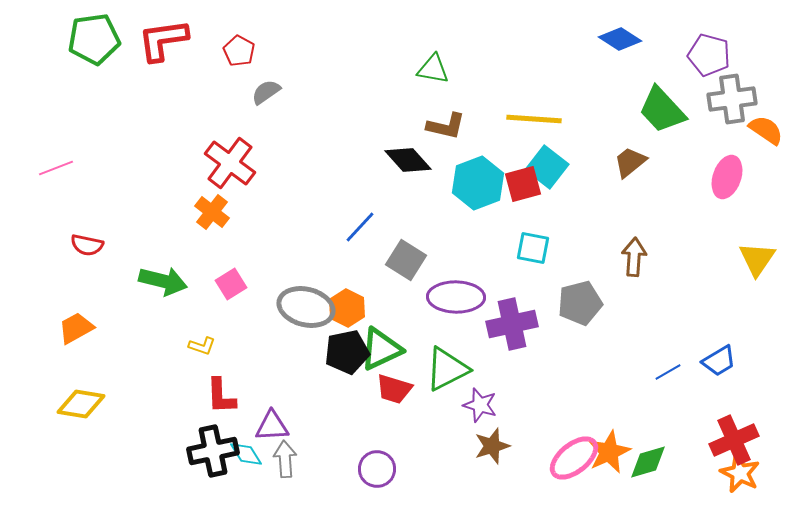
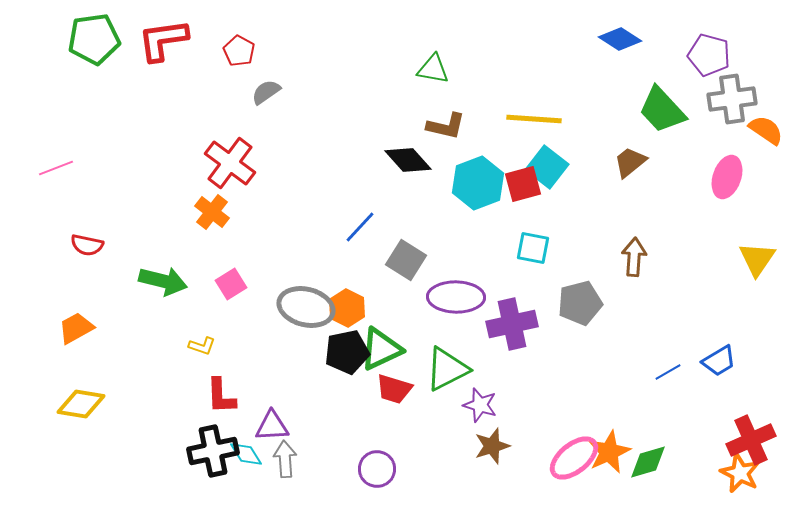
red cross at (734, 440): moved 17 px right
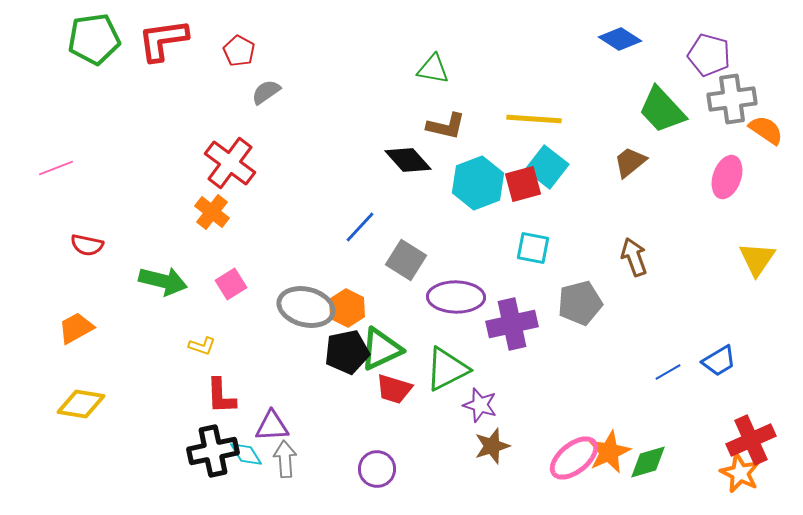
brown arrow at (634, 257): rotated 24 degrees counterclockwise
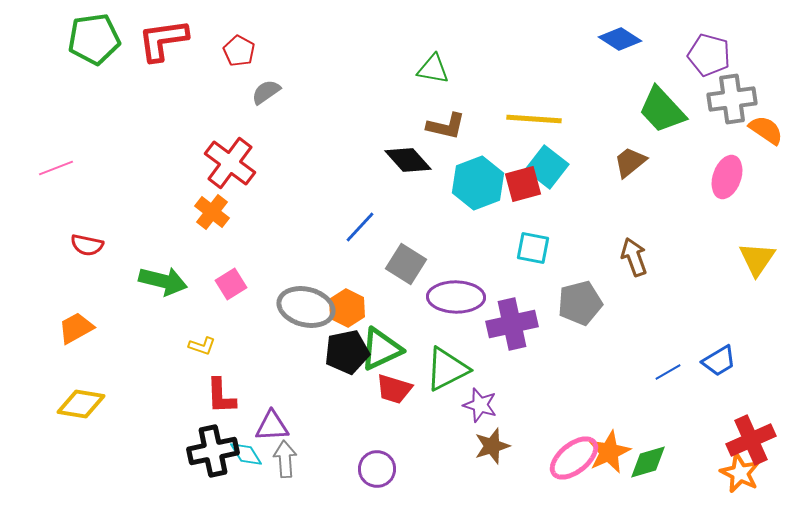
gray square at (406, 260): moved 4 px down
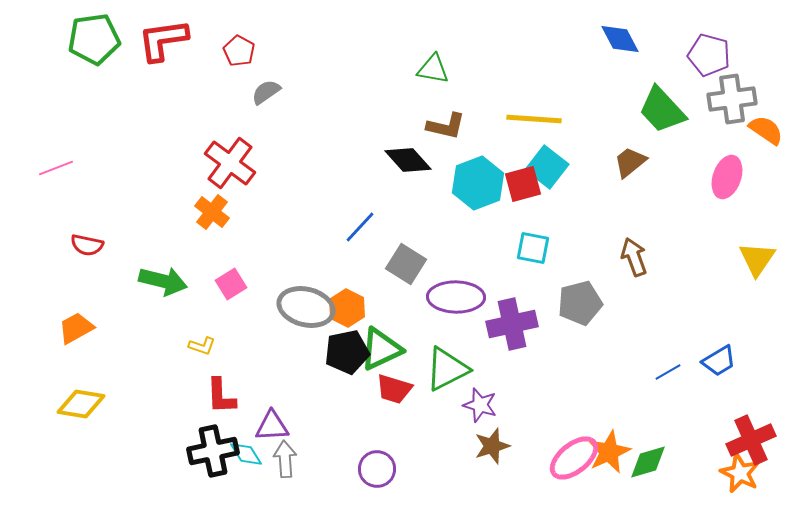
blue diamond at (620, 39): rotated 30 degrees clockwise
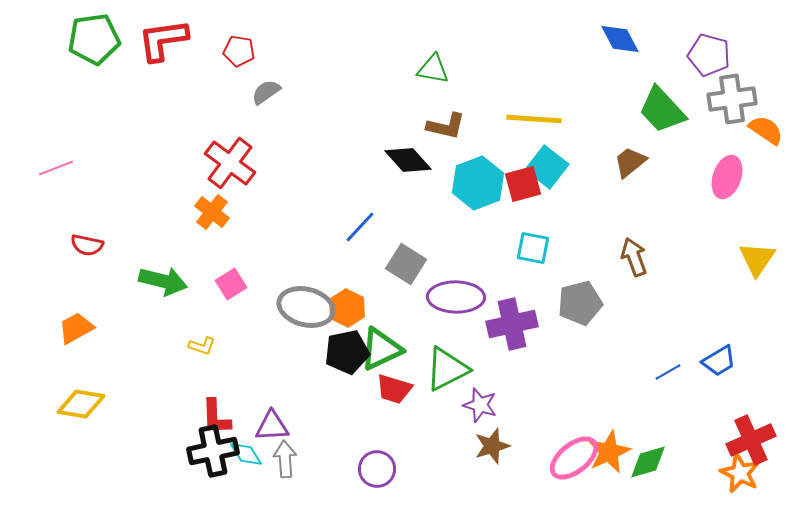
red pentagon at (239, 51): rotated 20 degrees counterclockwise
red L-shape at (221, 396): moved 5 px left, 21 px down
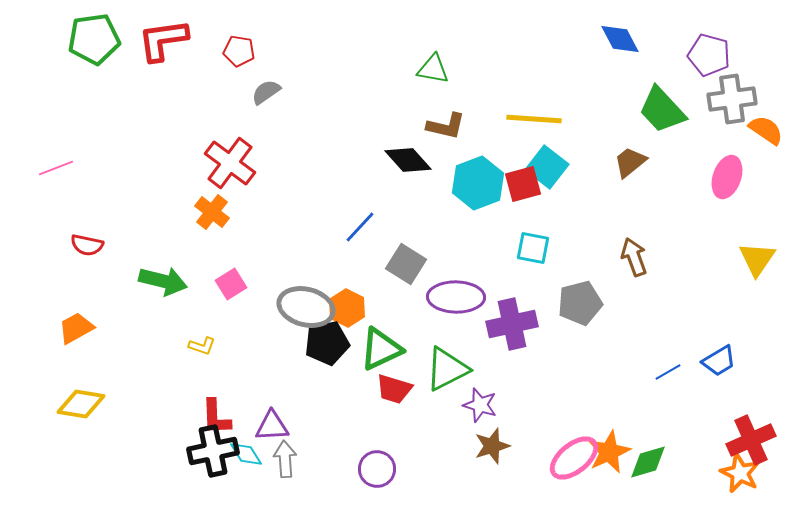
black pentagon at (347, 352): moved 20 px left, 9 px up
